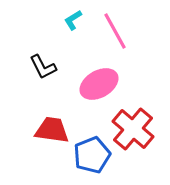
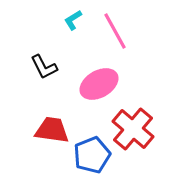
black L-shape: moved 1 px right
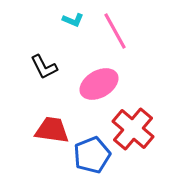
cyan L-shape: rotated 125 degrees counterclockwise
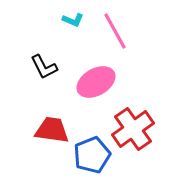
pink ellipse: moved 3 px left, 2 px up
red cross: rotated 15 degrees clockwise
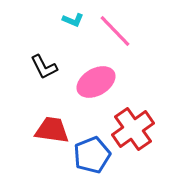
pink line: rotated 15 degrees counterclockwise
